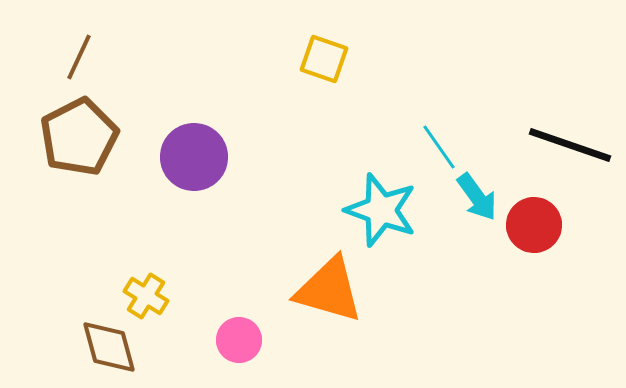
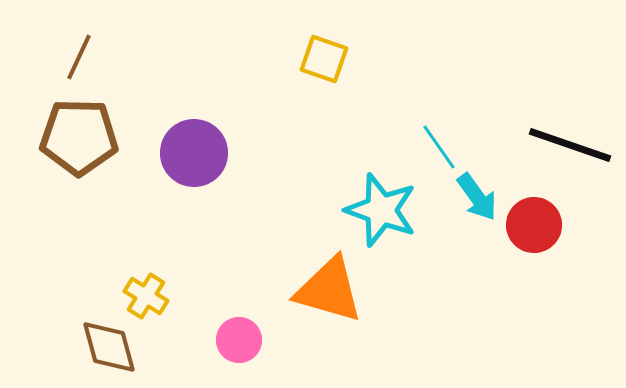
brown pentagon: rotated 28 degrees clockwise
purple circle: moved 4 px up
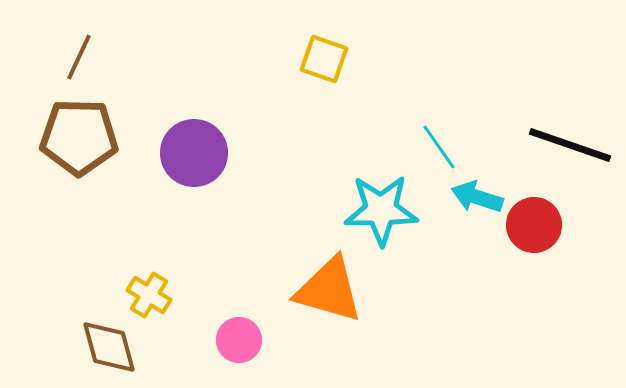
cyan arrow: rotated 144 degrees clockwise
cyan star: rotated 20 degrees counterclockwise
yellow cross: moved 3 px right, 1 px up
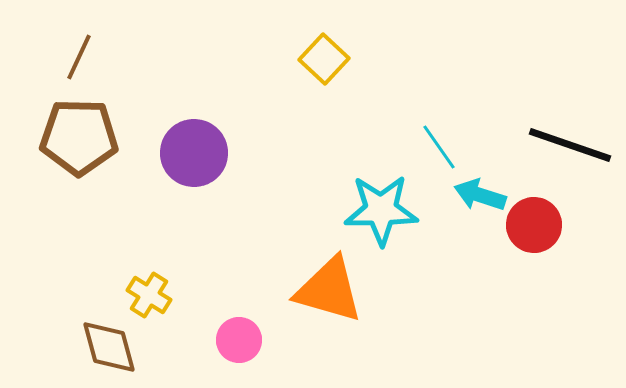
yellow square: rotated 24 degrees clockwise
cyan arrow: moved 3 px right, 2 px up
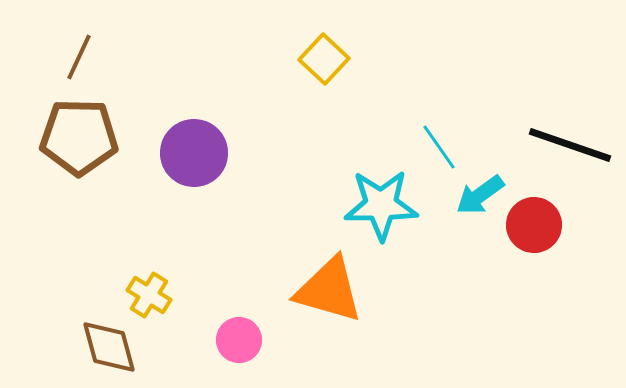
cyan arrow: rotated 54 degrees counterclockwise
cyan star: moved 5 px up
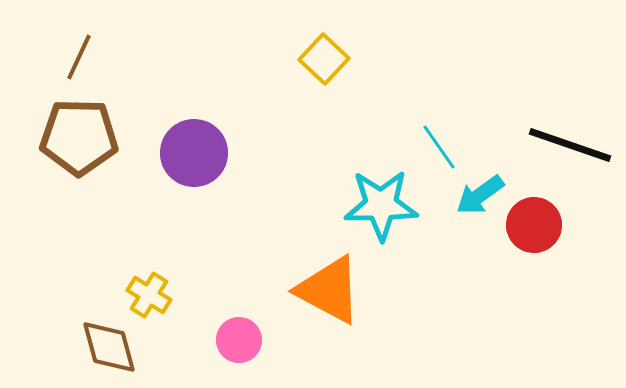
orange triangle: rotated 12 degrees clockwise
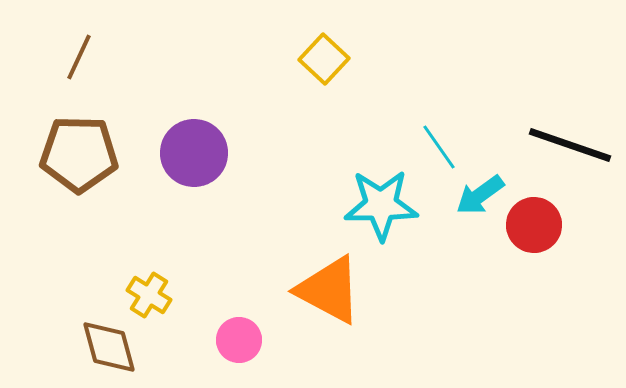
brown pentagon: moved 17 px down
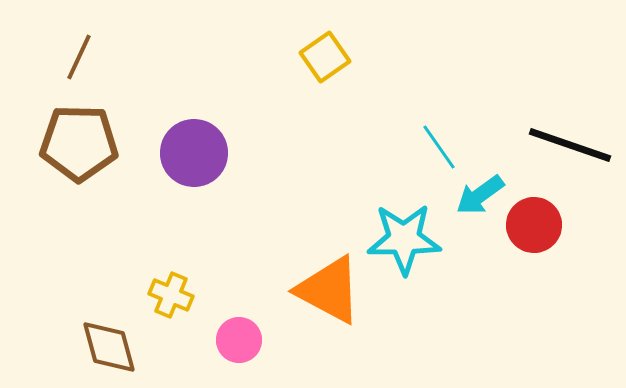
yellow square: moved 1 px right, 2 px up; rotated 12 degrees clockwise
brown pentagon: moved 11 px up
cyan star: moved 23 px right, 34 px down
yellow cross: moved 22 px right; rotated 9 degrees counterclockwise
